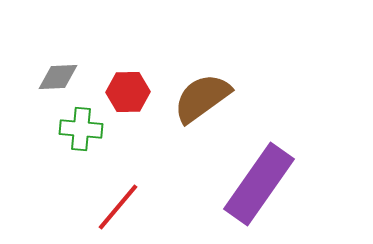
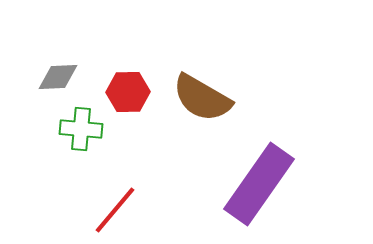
brown semicircle: rotated 114 degrees counterclockwise
red line: moved 3 px left, 3 px down
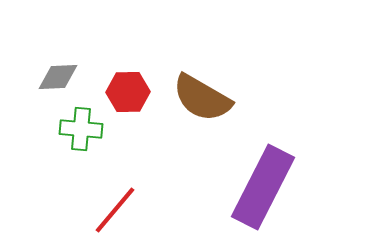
purple rectangle: moved 4 px right, 3 px down; rotated 8 degrees counterclockwise
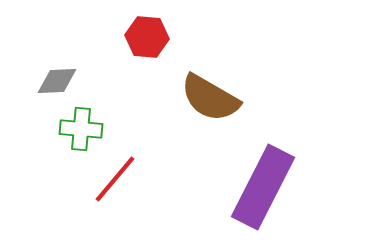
gray diamond: moved 1 px left, 4 px down
red hexagon: moved 19 px right, 55 px up; rotated 6 degrees clockwise
brown semicircle: moved 8 px right
red line: moved 31 px up
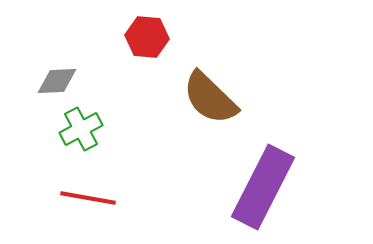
brown semicircle: rotated 14 degrees clockwise
green cross: rotated 33 degrees counterclockwise
red line: moved 27 px left, 19 px down; rotated 60 degrees clockwise
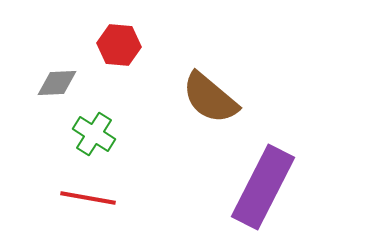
red hexagon: moved 28 px left, 8 px down
gray diamond: moved 2 px down
brown semicircle: rotated 4 degrees counterclockwise
green cross: moved 13 px right, 5 px down; rotated 30 degrees counterclockwise
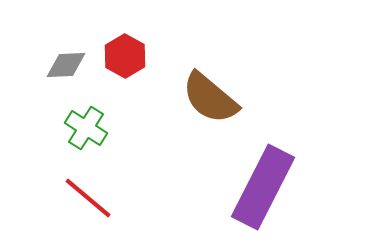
red hexagon: moved 6 px right, 11 px down; rotated 24 degrees clockwise
gray diamond: moved 9 px right, 18 px up
green cross: moved 8 px left, 6 px up
red line: rotated 30 degrees clockwise
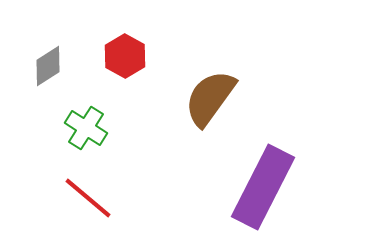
gray diamond: moved 18 px left, 1 px down; rotated 30 degrees counterclockwise
brown semicircle: rotated 86 degrees clockwise
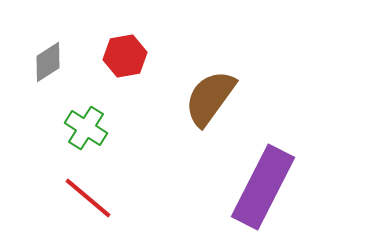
red hexagon: rotated 21 degrees clockwise
gray diamond: moved 4 px up
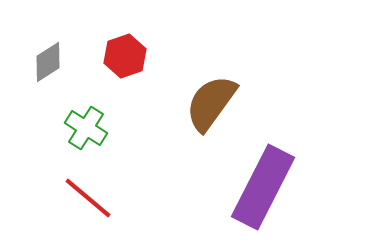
red hexagon: rotated 9 degrees counterclockwise
brown semicircle: moved 1 px right, 5 px down
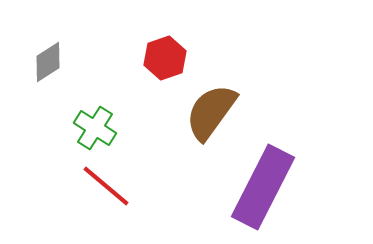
red hexagon: moved 40 px right, 2 px down
brown semicircle: moved 9 px down
green cross: moved 9 px right
red line: moved 18 px right, 12 px up
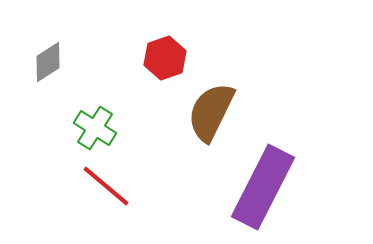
brown semicircle: rotated 10 degrees counterclockwise
